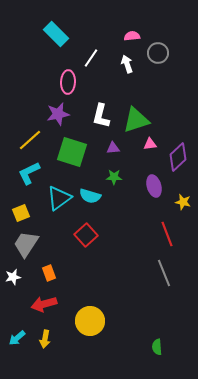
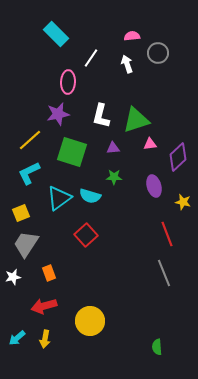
red arrow: moved 2 px down
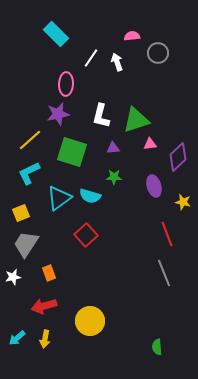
white arrow: moved 10 px left, 2 px up
pink ellipse: moved 2 px left, 2 px down
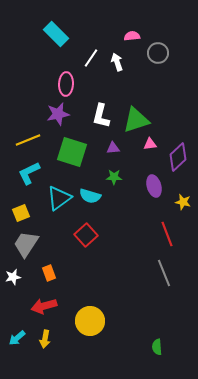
yellow line: moved 2 px left; rotated 20 degrees clockwise
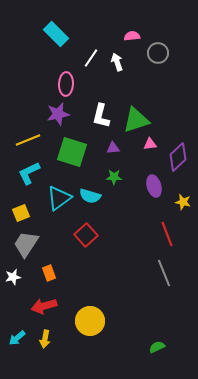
green semicircle: rotated 70 degrees clockwise
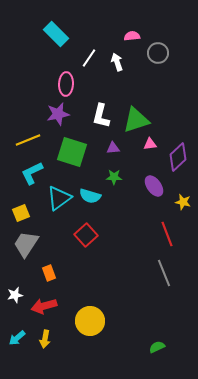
white line: moved 2 px left
cyan L-shape: moved 3 px right
purple ellipse: rotated 20 degrees counterclockwise
white star: moved 2 px right, 18 px down
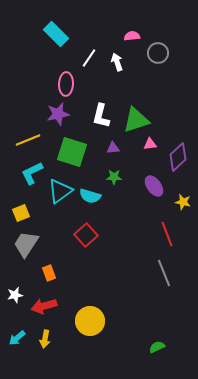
cyan triangle: moved 1 px right, 7 px up
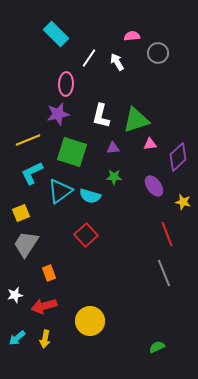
white arrow: rotated 12 degrees counterclockwise
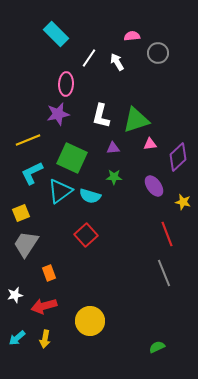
green square: moved 6 px down; rotated 8 degrees clockwise
